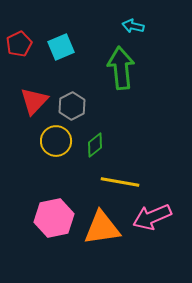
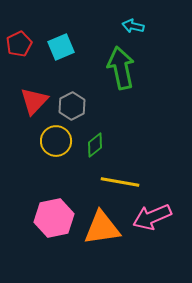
green arrow: rotated 6 degrees counterclockwise
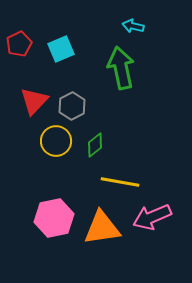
cyan square: moved 2 px down
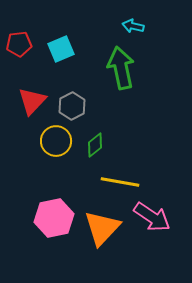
red pentagon: rotated 20 degrees clockwise
red triangle: moved 2 px left
pink arrow: rotated 123 degrees counterclockwise
orange triangle: rotated 39 degrees counterclockwise
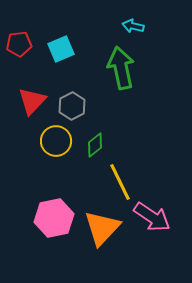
yellow line: rotated 54 degrees clockwise
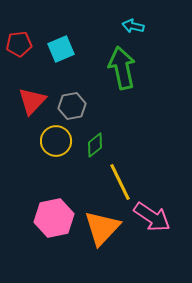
green arrow: moved 1 px right
gray hexagon: rotated 16 degrees clockwise
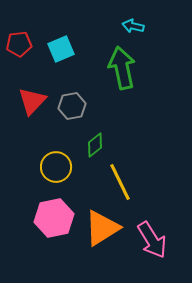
yellow circle: moved 26 px down
pink arrow: moved 23 px down; rotated 24 degrees clockwise
orange triangle: rotated 15 degrees clockwise
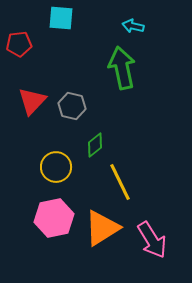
cyan square: moved 31 px up; rotated 28 degrees clockwise
gray hexagon: rotated 24 degrees clockwise
